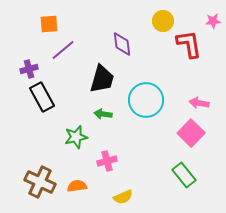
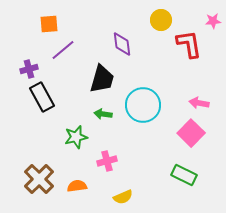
yellow circle: moved 2 px left, 1 px up
cyan circle: moved 3 px left, 5 px down
green rectangle: rotated 25 degrees counterclockwise
brown cross: moved 1 px left, 3 px up; rotated 20 degrees clockwise
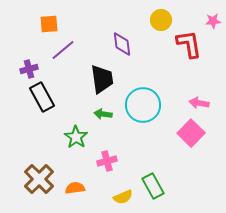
black trapezoid: rotated 24 degrees counterclockwise
green star: rotated 25 degrees counterclockwise
green rectangle: moved 31 px left, 11 px down; rotated 35 degrees clockwise
orange semicircle: moved 2 px left, 2 px down
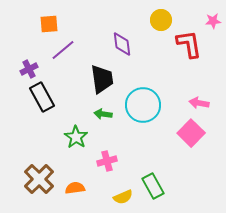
purple cross: rotated 12 degrees counterclockwise
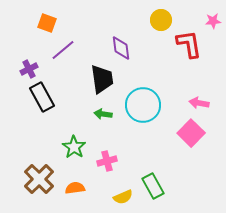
orange square: moved 2 px left, 1 px up; rotated 24 degrees clockwise
purple diamond: moved 1 px left, 4 px down
green star: moved 2 px left, 10 px down
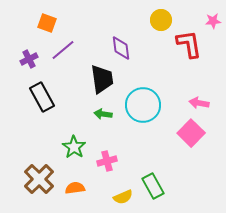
purple cross: moved 10 px up
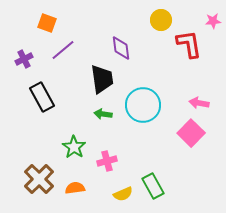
purple cross: moved 5 px left
yellow semicircle: moved 3 px up
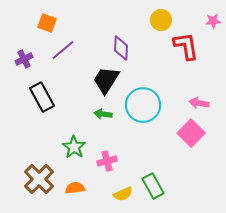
red L-shape: moved 3 px left, 2 px down
purple diamond: rotated 10 degrees clockwise
black trapezoid: moved 4 px right, 1 px down; rotated 140 degrees counterclockwise
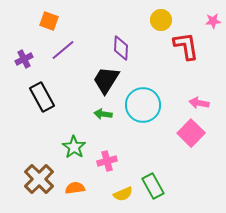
orange square: moved 2 px right, 2 px up
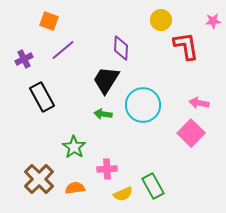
pink cross: moved 8 px down; rotated 12 degrees clockwise
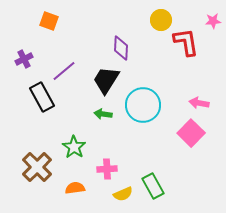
red L-shape: moved 4 px up
purple line: moved 1 px right, 21 px down
brown cross: moved 2 px left, 12 px up
